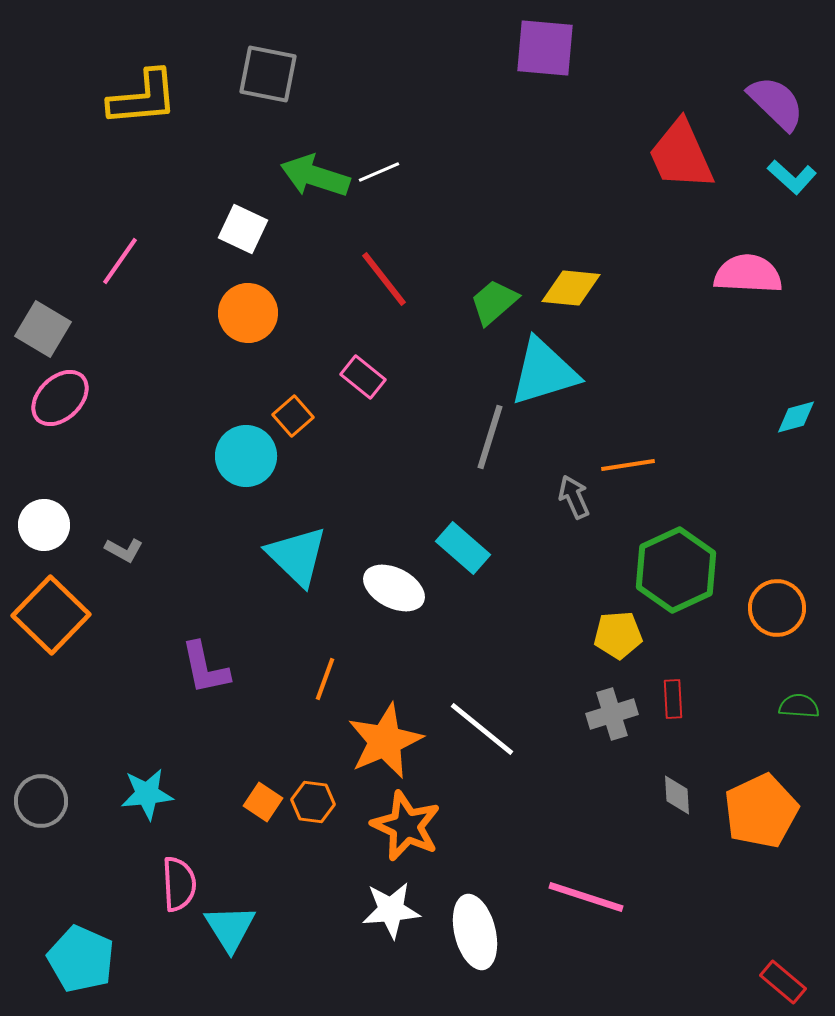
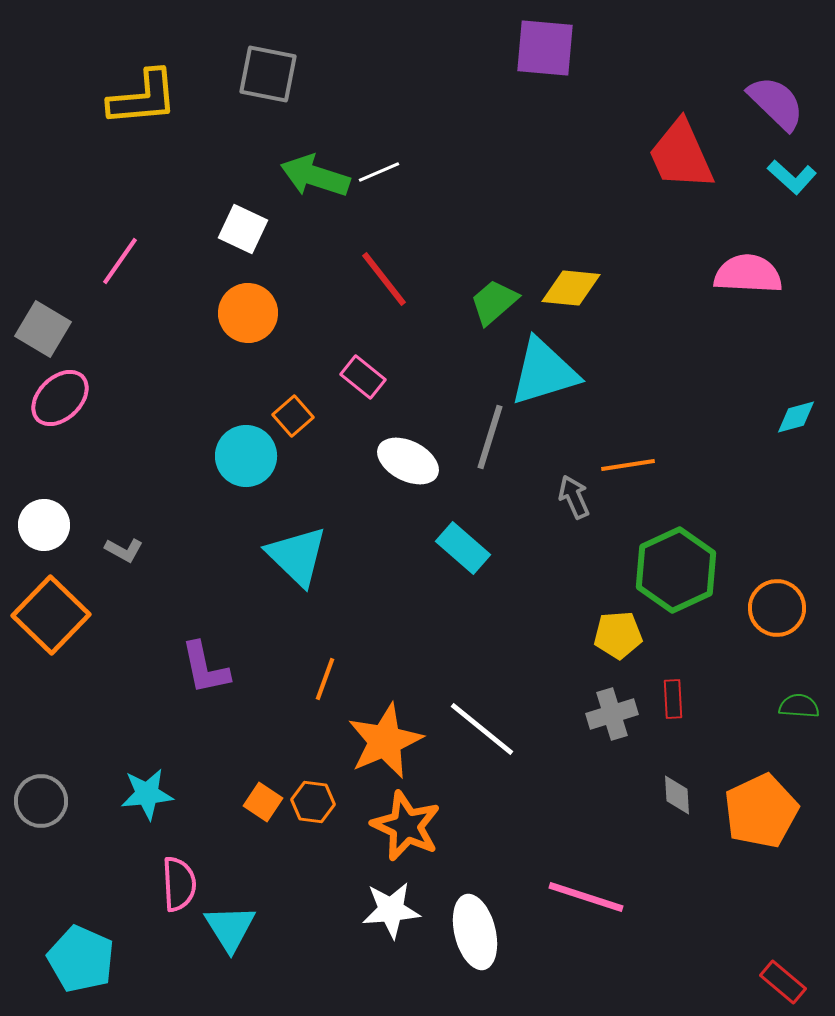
white ellipse at (394, 588): moved 14 px right, 127 px up
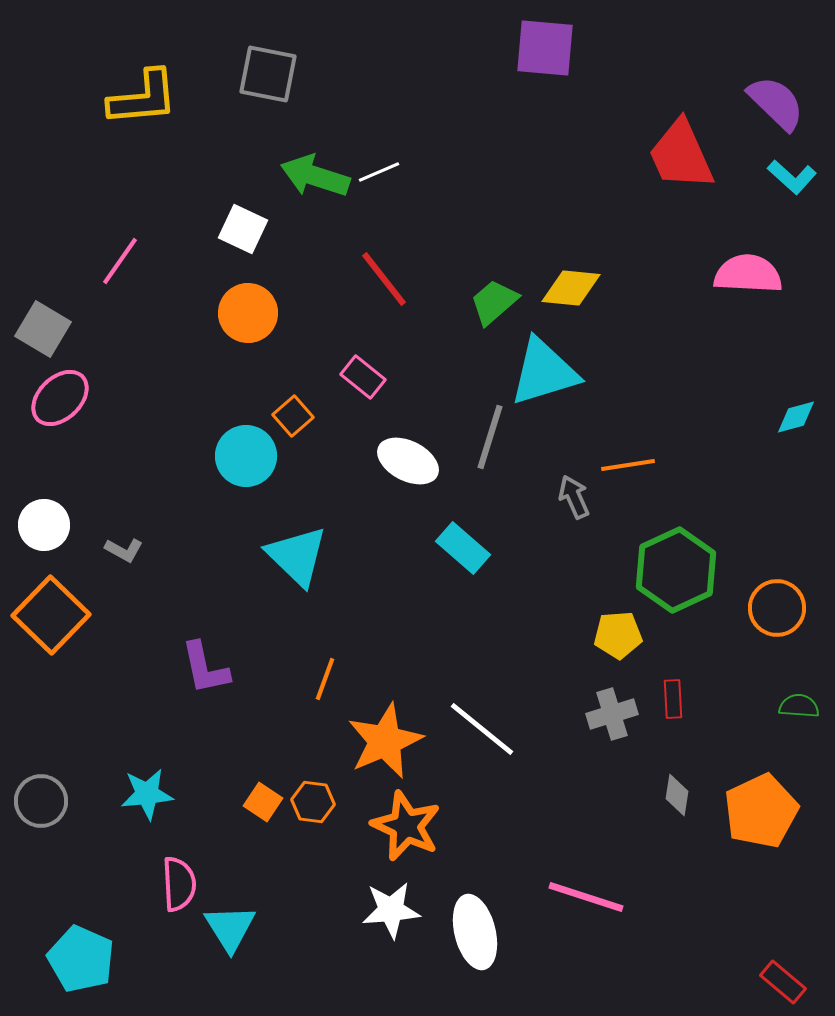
gray diamond at (677, 795): rotated 12 degrees clockwise
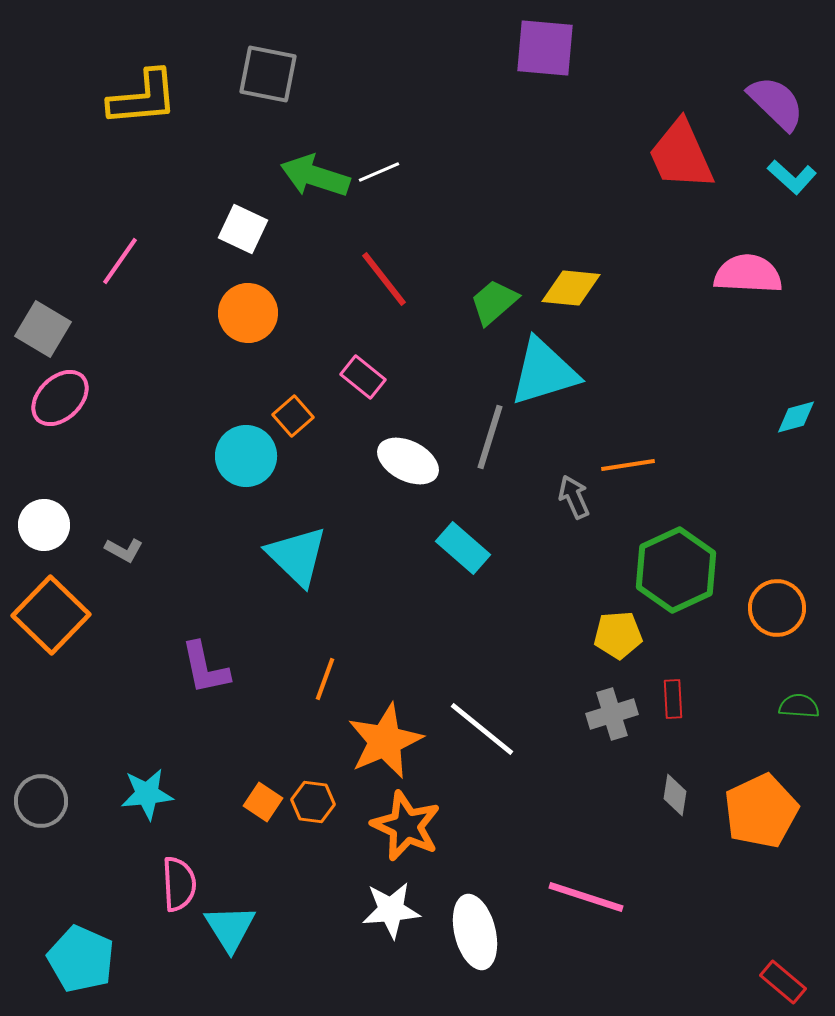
gray diamond at (677, 795): moved 2 px left
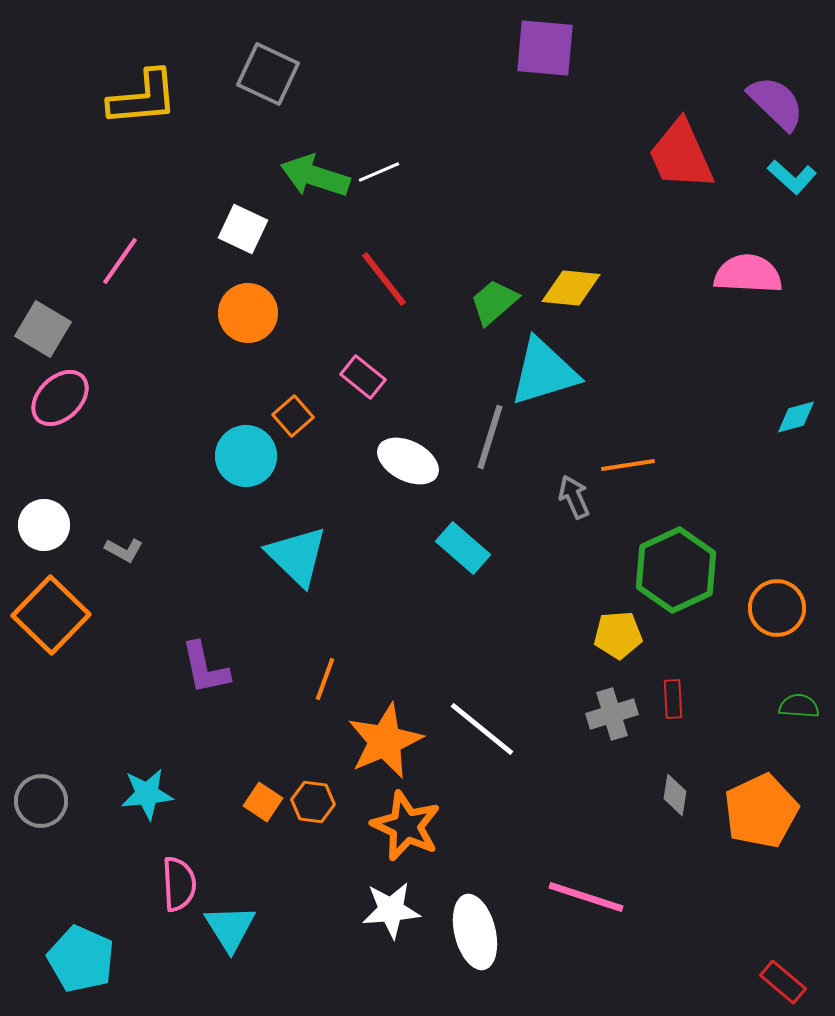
gray square at (268, 74): rotated 14 degrees clockwise
